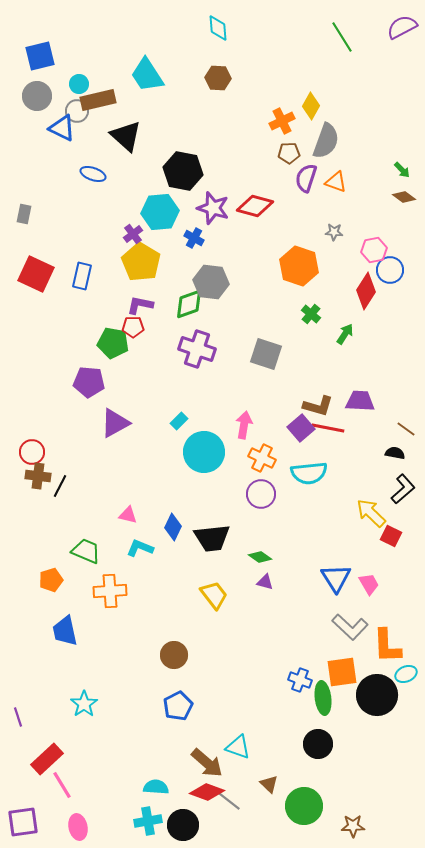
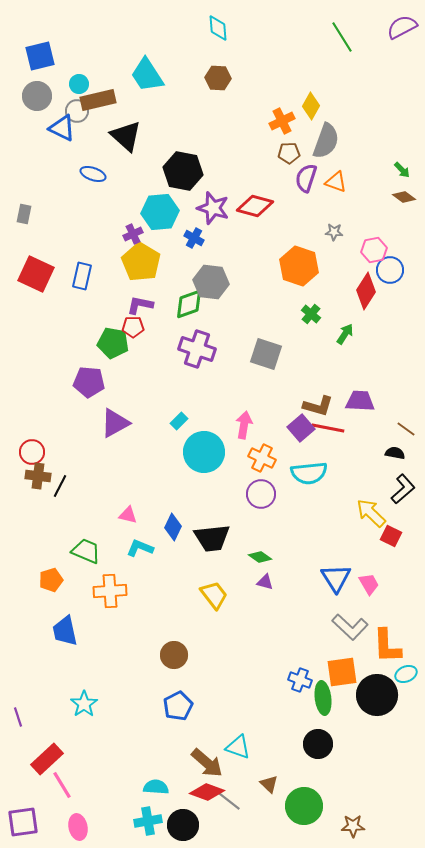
purple cross at (133, 234): rotated 12 degrees clockwise
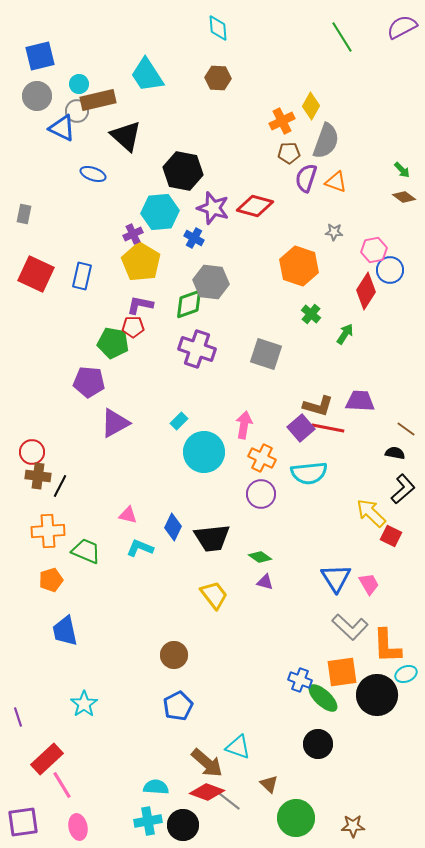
orange cross at (110, 591): moved 62 px left, 60 px up
green ellipse at (323, 698): rotated 40 degrees counterclockwise
green circle at (304, 806): moved 8 px left, 12 px down
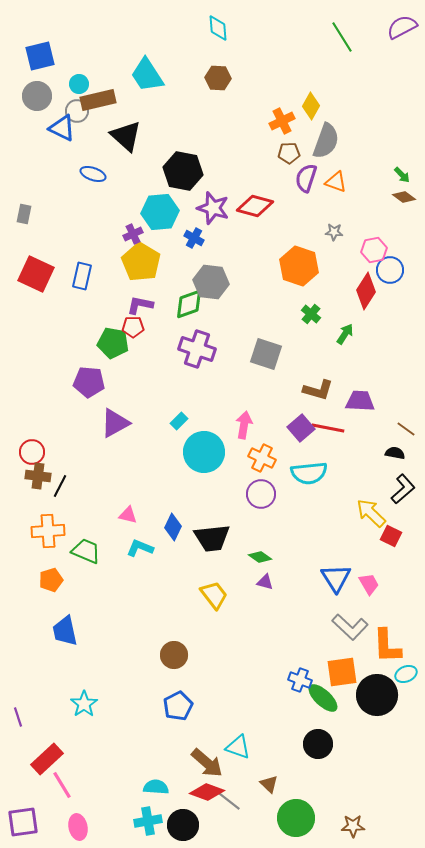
green arrow at (402, 170): moved 5 px down
brown L-shape at (318, 406): moved 16 px up
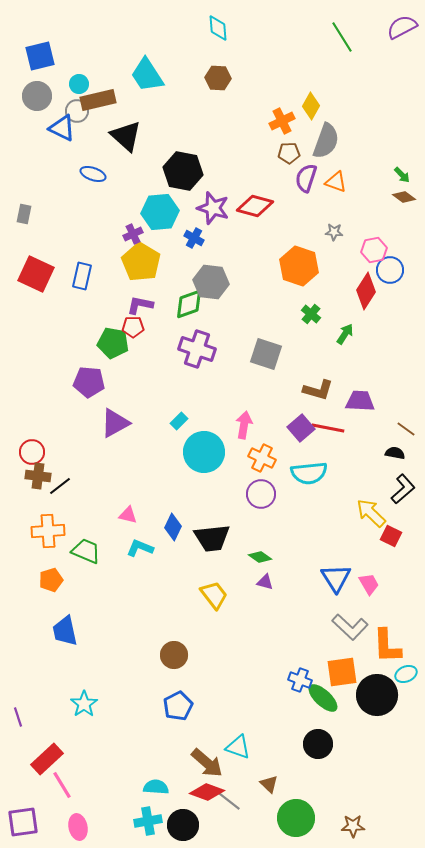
black line at (60, 486): rotated 25 degrees clockwise
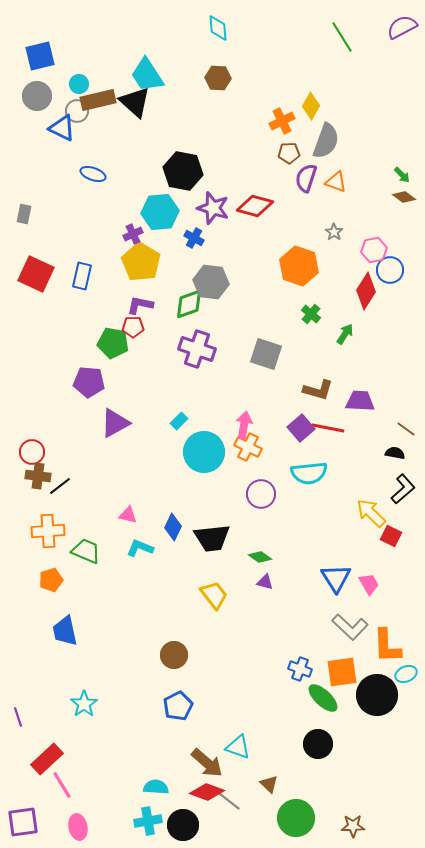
black triangle at (126, 136): moved 9 px right, 34 px up
gray star at (334, 232): rotated 30 degrees clockwise
orange cross at (262, 458): moved 14 px left, 11 px up
blue cross at (300, 680): moved 11 px up
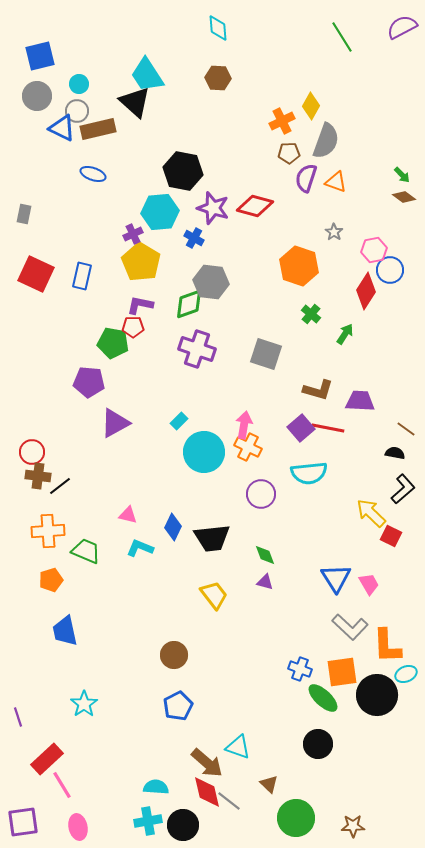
brown rectangle at (98, 100): moved 29 px down
green diamond at (260, 557): moved 5 px right, 2 px up; rotated 35 degrees clockwise
red diamond at (207, 792): rotated 56 degrees clockwise
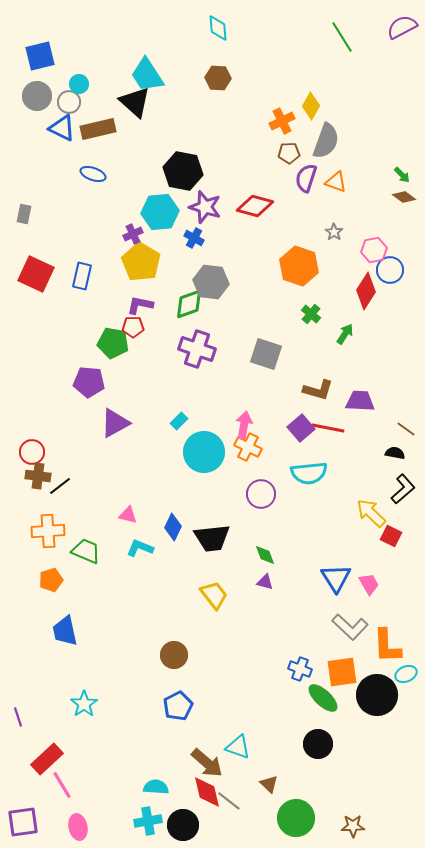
gray circle at (77, 111): moved 8 px left, 9 px up
purple star at (213, 208): moved 8 px left, 1 px up
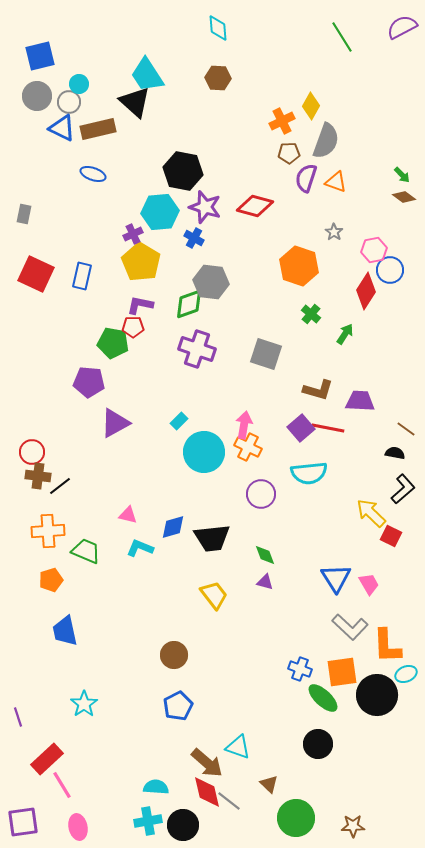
blue diamond at (173, 527): rotated 48 degrees clockwise
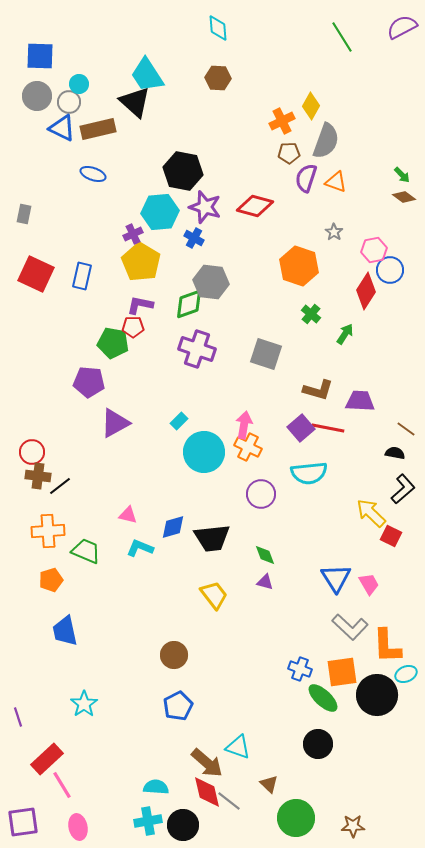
blue square at (40, 56): rotated 16 degrees clockwise
